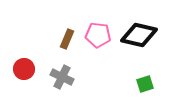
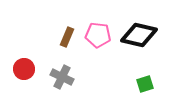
brown rectangle: moved 2 px up
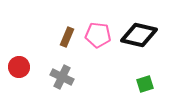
red circle: moved 5 px left, 2 px up
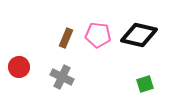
brown rectangle: moved 1 px left, 1 px down
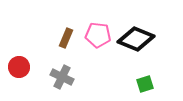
black diamond: moved 3 px left, 4 px down; rotated 9 degrees clockwise
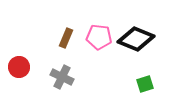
pink pentagon: moved 1 px right, 2 px down
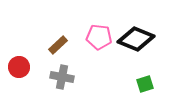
brown rectangle: moved 8 px left, 7 px down; rotated 24 degrees clockwise
gray cross: rotated 15 degrees counterclockwise
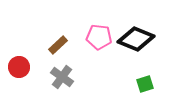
gray cross: rotated 25 degrees clockwise
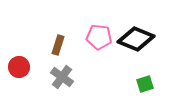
brown rectangle: rotated 30 degrees counterclockwise
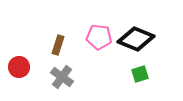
green square: moved 5 px left, 10 px up
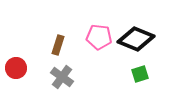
red circle: moved 3 px left, 1 px down
